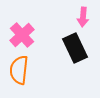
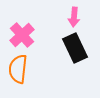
pink arrow: moved 9 px left
orange semicircle: moved 1 px left, 1 px up
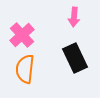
black rectangle: moved 10 px down
orange semicircle: moved 7 px right
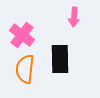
pink cross: rotated 10 degrees counterclockwise
black rectangle: moved 15 px left, 1 px down; rotated 24 degrees clockwise
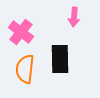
pink cross: moved 1 px left, 3 px up
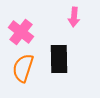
black rectangle: moved 1 px left
orange semicircle: moved 2 px left, 1 px up; rotated 12 degrees clockwise
